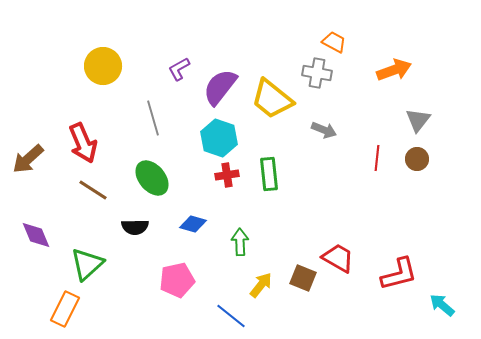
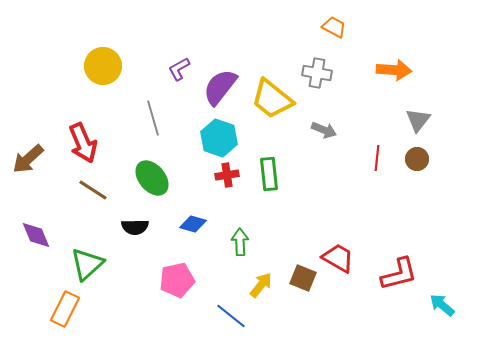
orange trapezoid: moved 15 px up
orange arrow: rotated 24 degrees clockwise
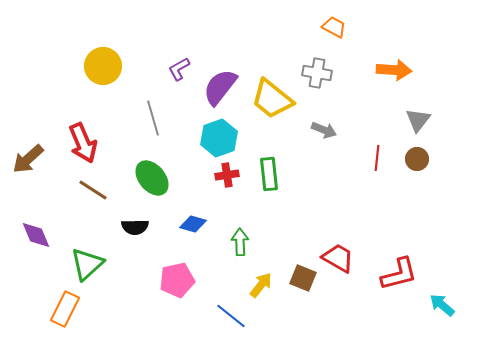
cyan hexagon: rotated 21 degrees clockwise
